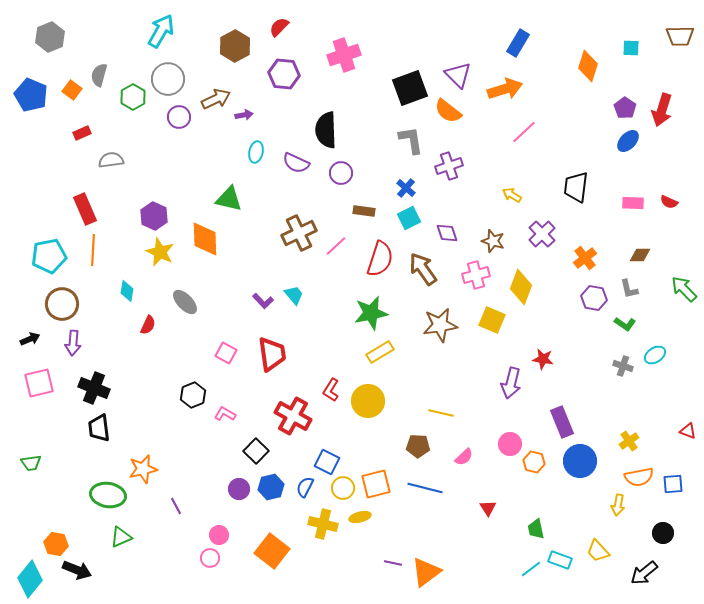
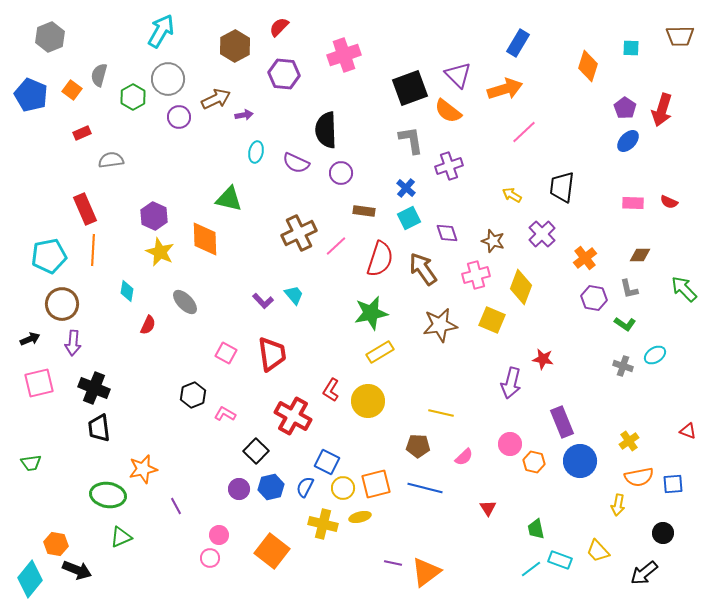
black trapezoid at (576, 187): moved 14 px left
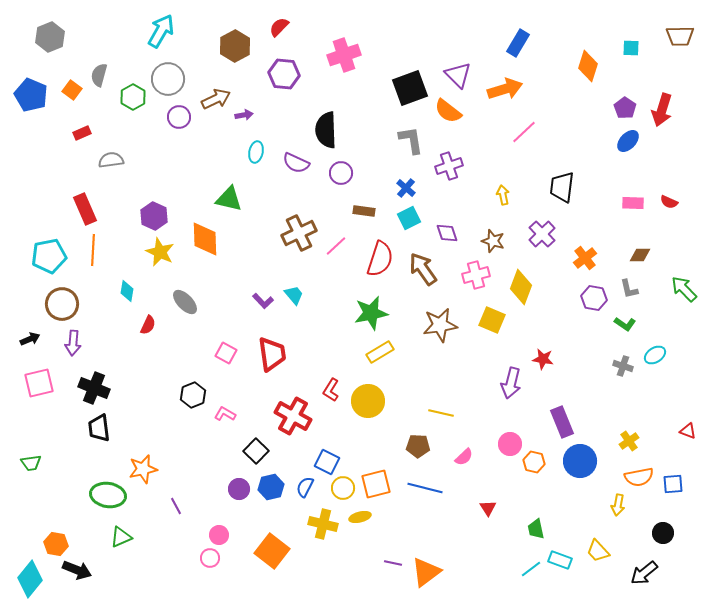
yellow arrow at (512, 195): moved 9 px left; rotated 48 degrees clockwise
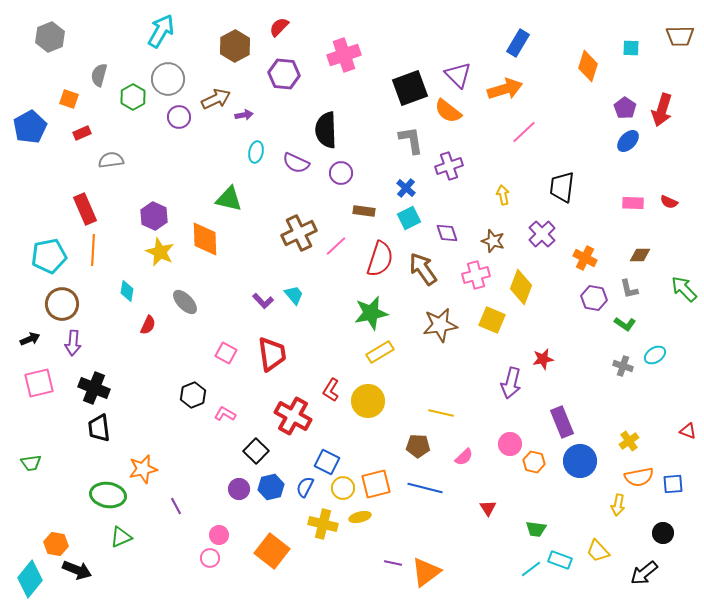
orange square at (72, 90): moved 3 px left, 9 px down; rotated 18 degrees counterclockwise
blue pentagon at (31, 95): moved 1 px left, 32 px down; rotated 20 degrees clockwise
orange cross at (585, 258): rotated 25 degrees counterclockwise
red star at (543, 359): rotated 20 degrees counterclockwise
green trapezoid at (536, 529): rotated 70 degrees counterclockwise
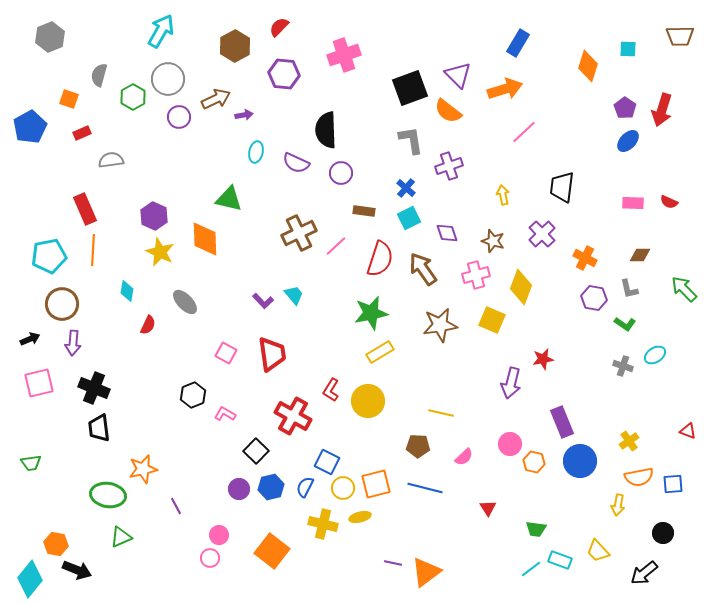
cyan square at (631, 48): moved 3 px left, 1 px down
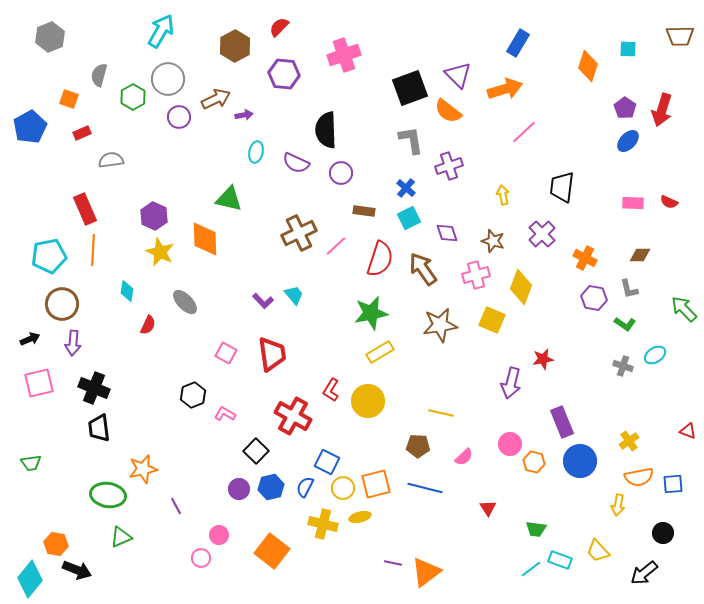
green arrow at (684, 289): moved 20 px down
pink circle at (210, 558): moved 9 px left
